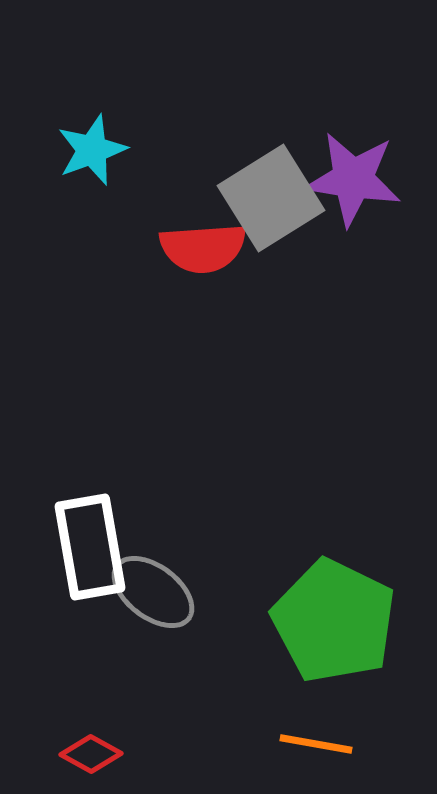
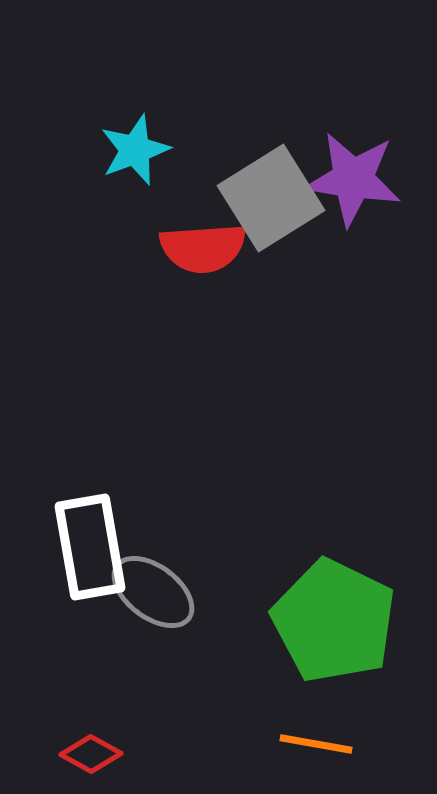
cyan star: moved 43 px right
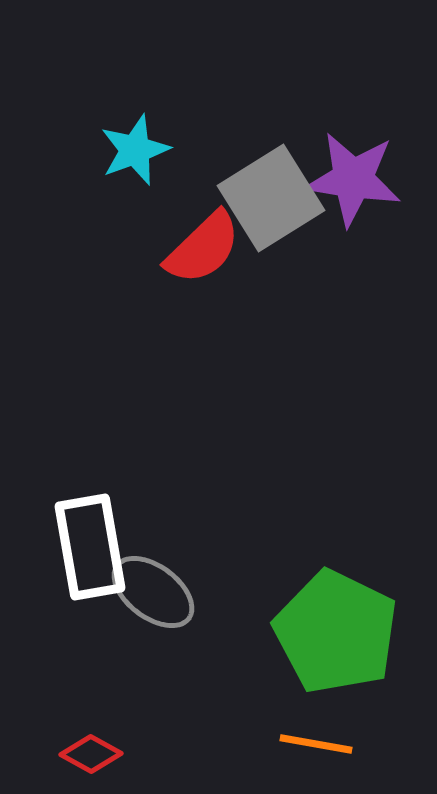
red semicircle: rotated 40 degrees counterclockwise
green pentagon: moved 2 px right, 11 px down
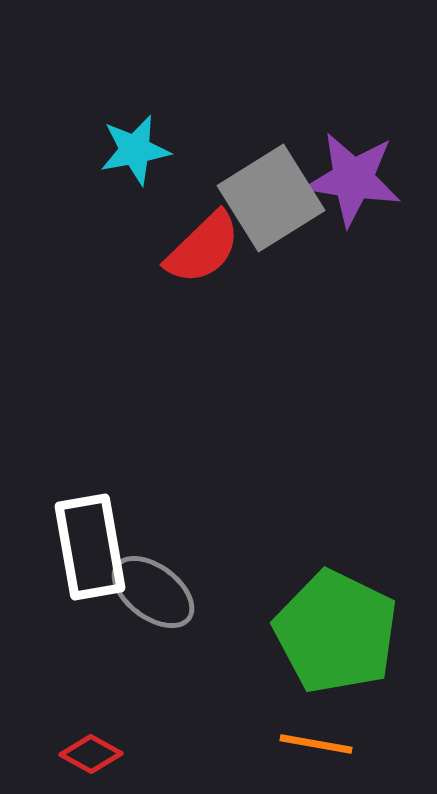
cyan star: rotated 10 degrees clockwise
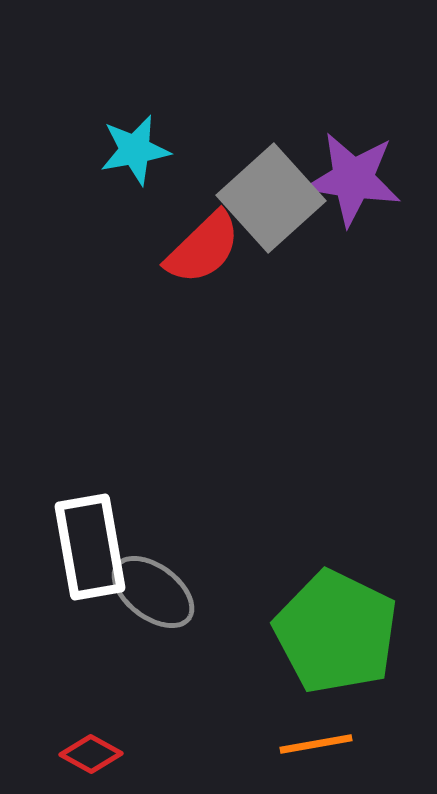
gray square: rotated 10 degrees counterclockwise
orange line: rotated 20 degrees counterclockwise
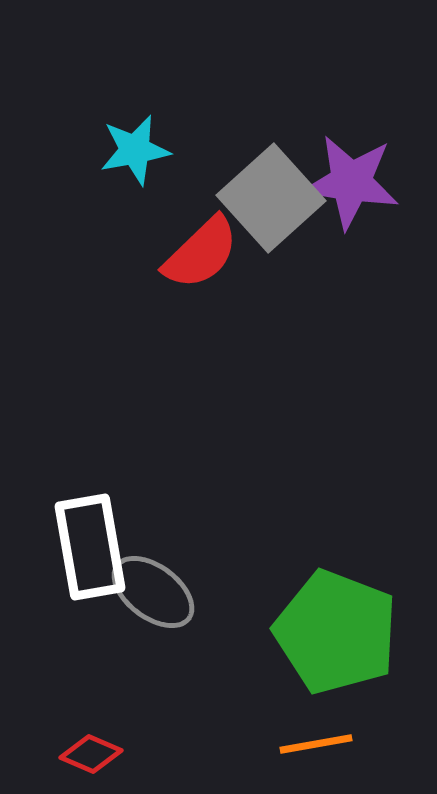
purple star: moved 2 px left, 3 px down
red semicircle: moved 2 px left, 5 px down
green pentagon: rotated 5 degrees counterclockwise
red diamond: rotated 6 degrees counterclockwise
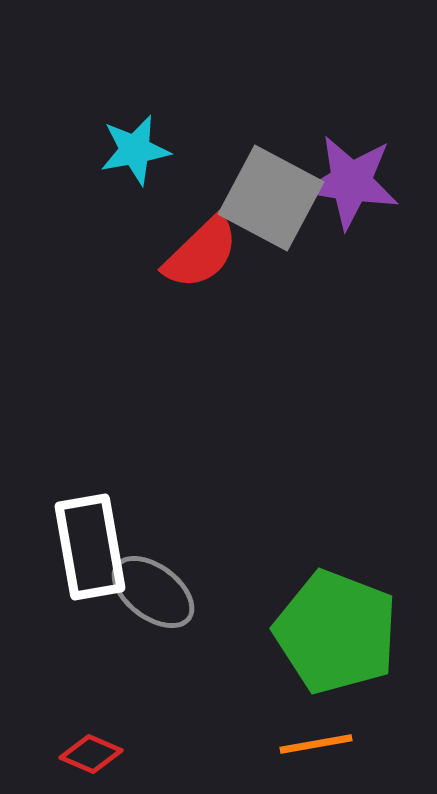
gray square: rotated 20 degrees counterclockwise
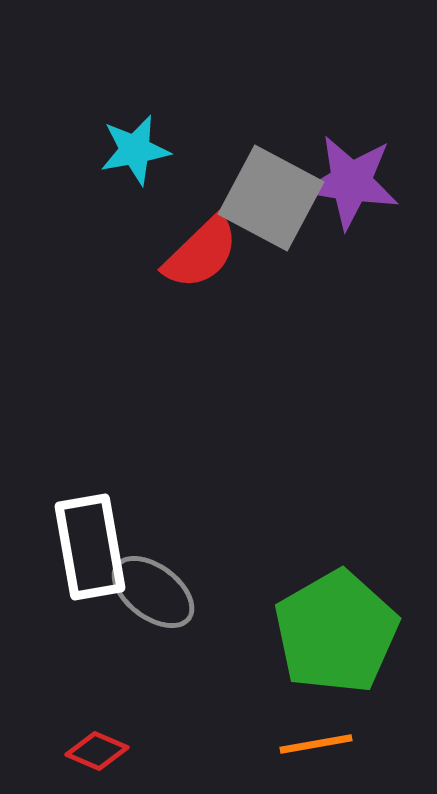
green pentagon: rotated 21 degrees clockwise
red diamond: moved 6 px right, 3 px up
